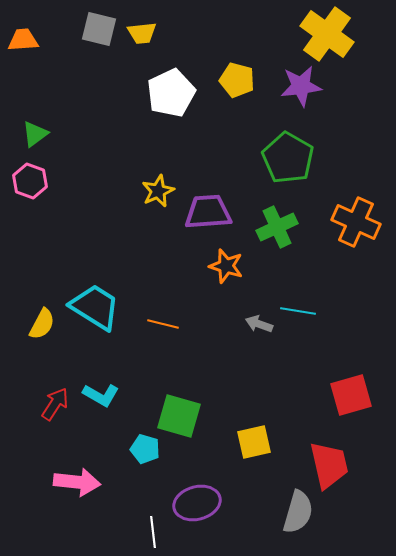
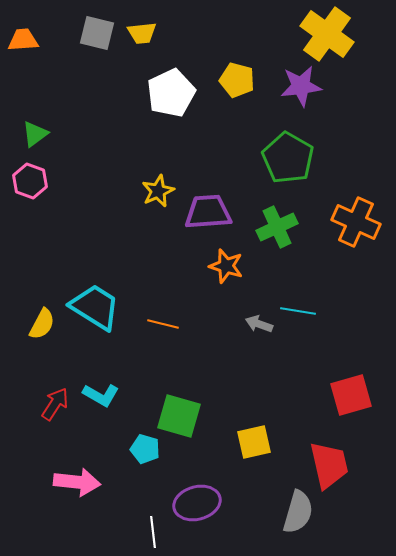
gray square: moved 2 px left, 4 px down
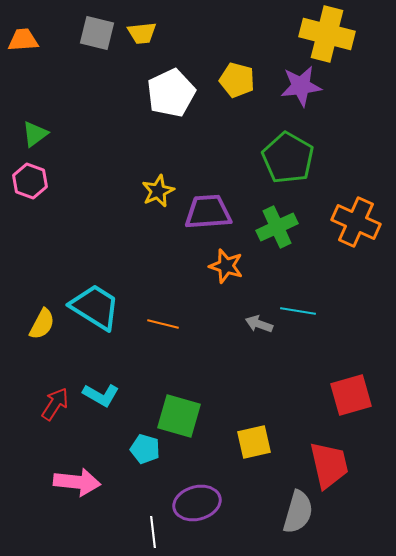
yellow cross: rotated 22 degrees counterclockwise
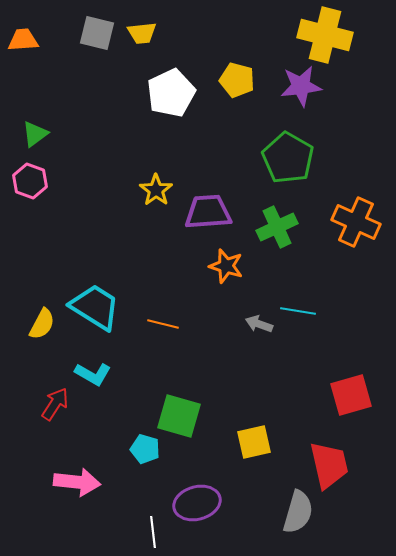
yellow cross: moved 2 px left, 1 px down
yellow star: moved 2 px left, 1 px up; rotated 12 degrees counterclockwise
cyan L-shape: moved 8 px left, 21 px up
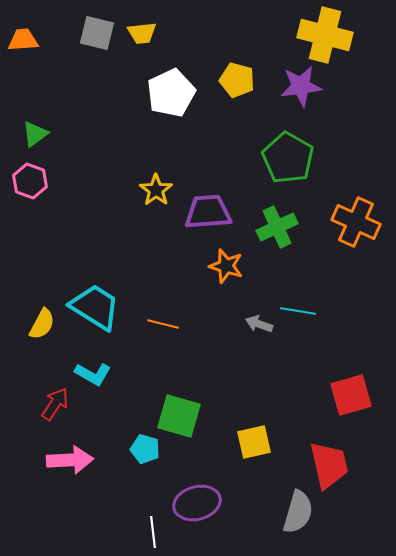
pink arrow: moved 7 px left, 22 px up; rotated 9 degrees counterclockwise
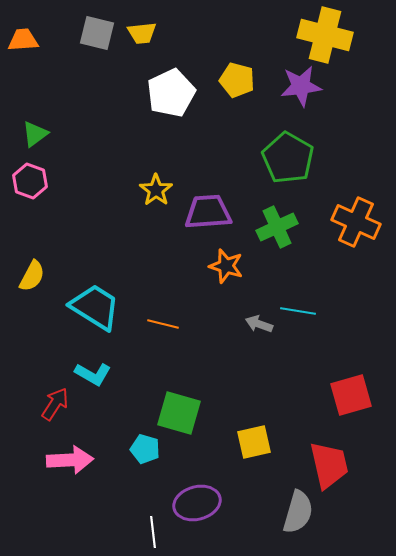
yellow semicircle: moved 10 px left, 48 px up
green square: moved 3 px up
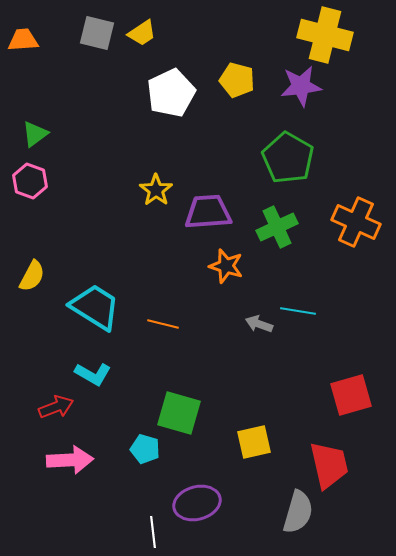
yellow trapezoid: rotated 28 degrees counterclockwise
red arrow: moved 1 px right, 3 px down; rotated 36 degrees clockwise
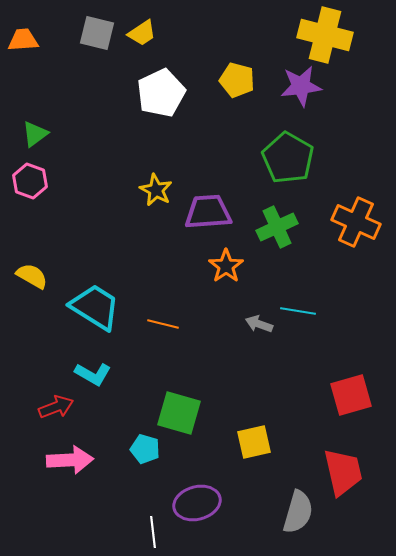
white pentagon: moved 10 px left
yellow star: rotated 8 degrees counterclockwise
orange star: rotated 20 degrees clockwise
yellow semicircle: rotated 88 degrees counterclockwise
red trapezoid: moved 14 px right, 7 px down
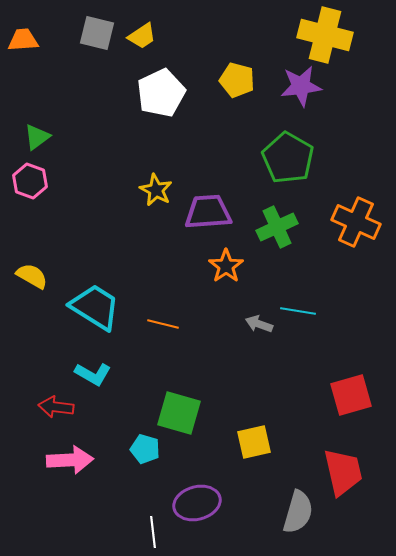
yellow trapezoid: moved 3 px down
green triangle: moved 2 px right, 3 px down
red arrow: rotated 152 degrees counterclockwise
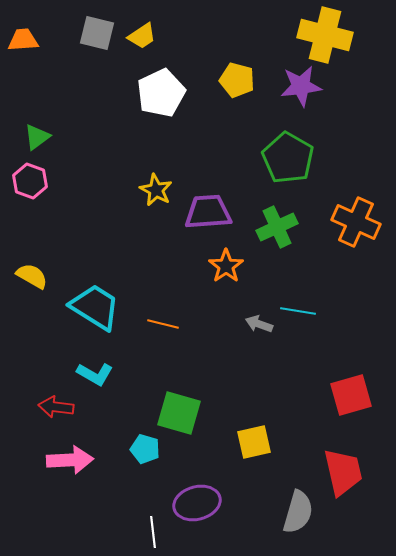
cyan L-shape: moved 2 px right
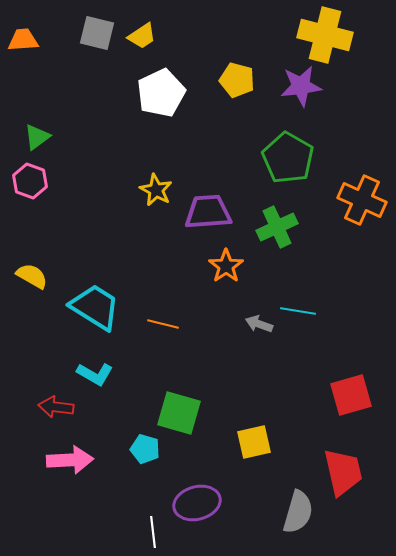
orange cross: moved 6 px right, 22 px up
